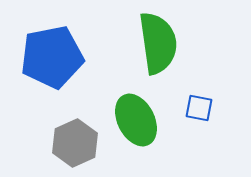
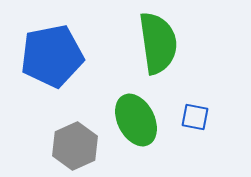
blue pentagon: moved 1 px up
blue square: moved 4 px left, 9 px down
gray hexagon: moved 3 px down
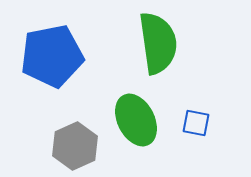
blue square: moved 1 px right, 6 px down
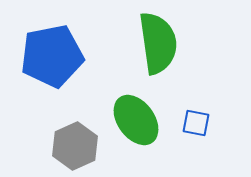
green ellipse: rotated 9 degrees counterclockwise
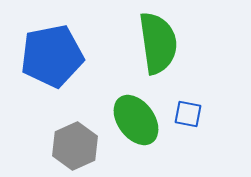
blue square: moved 8 px left, 9 px up
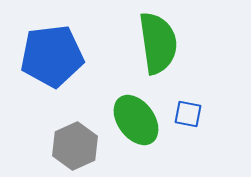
blue pentagon: rotated 4 degrees clockwise
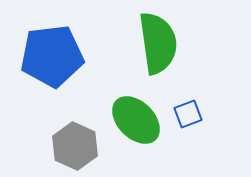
blue square: rotated 32 degrees counterclockwise
green ellipse: rotated 9 degrees counterclockwise
gray hexagon: rotated 12 degrees counterclockwise
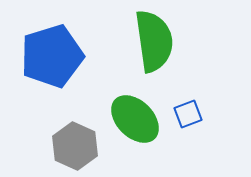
green semicircle: moved 4 px left, 2 px up
blue pentagon: rotated 10 degrees counterclockwise
green ellipse: moved 1 px left, 1 px up
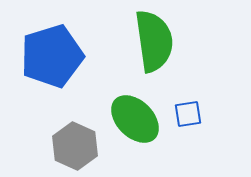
blue square: rotated 12 degrees clockwise
